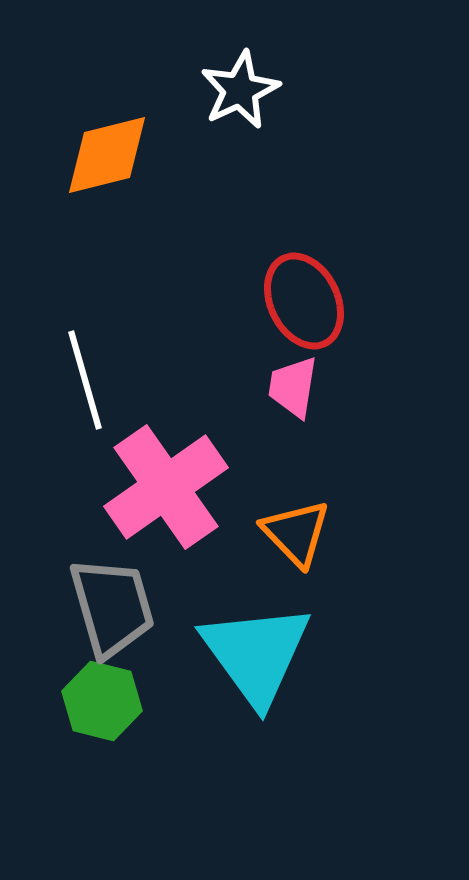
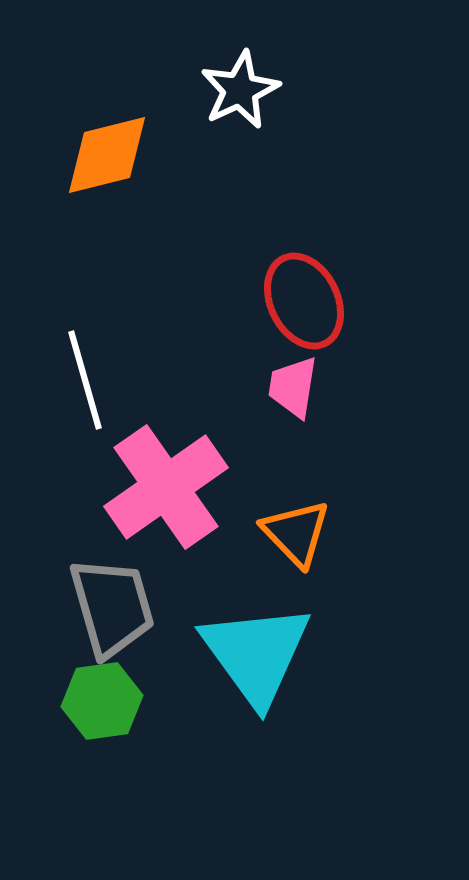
green hexagon: rotated 22 degrees counterclockwise
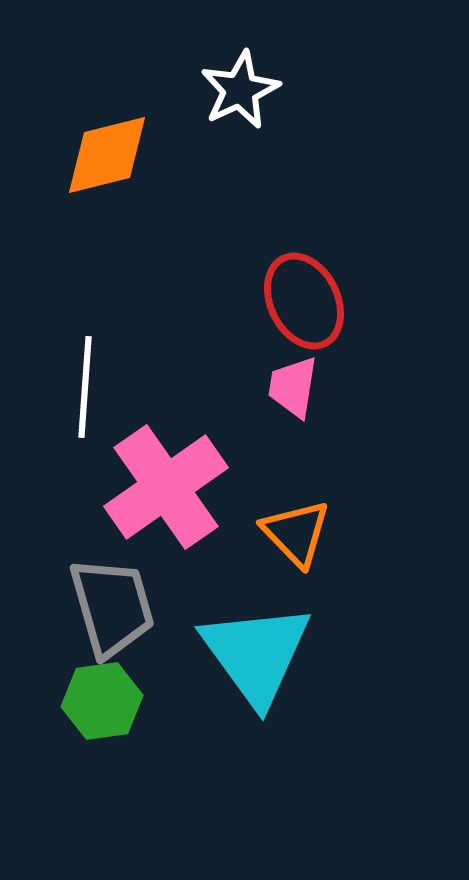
white line: moved 7 px down; rotated 20 degrees clockwise
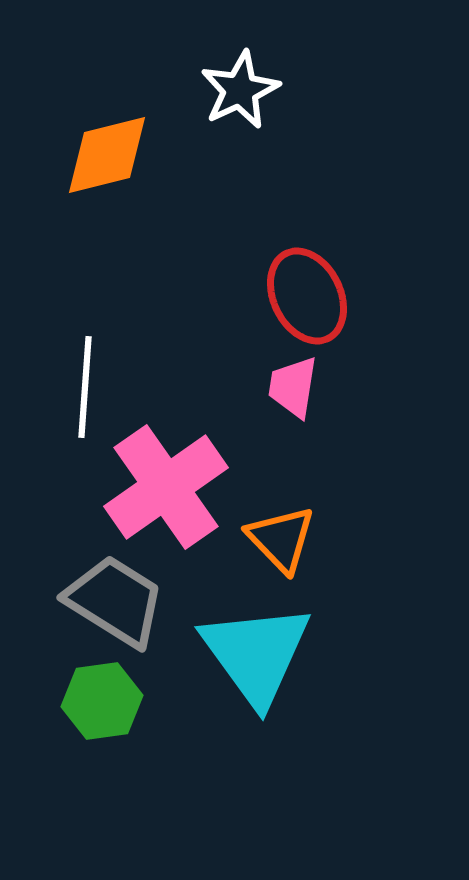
red ellipse: moved 3 px right, 5 px up
orange triangle: moved 15 px left, 6 px down
gray trapezoid: moved 3 px right, 6 px up; rotated 42 degrees counterclockwise
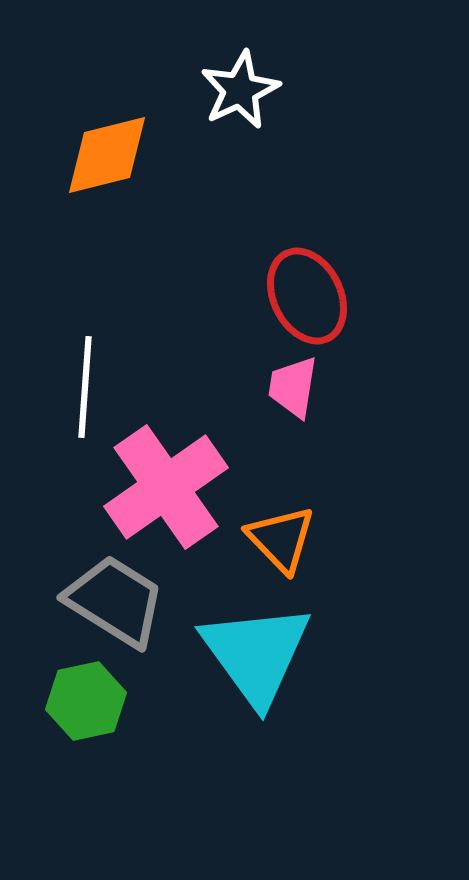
green hexagon: moved 16 px left; rotated 4 degrees counterclockwise
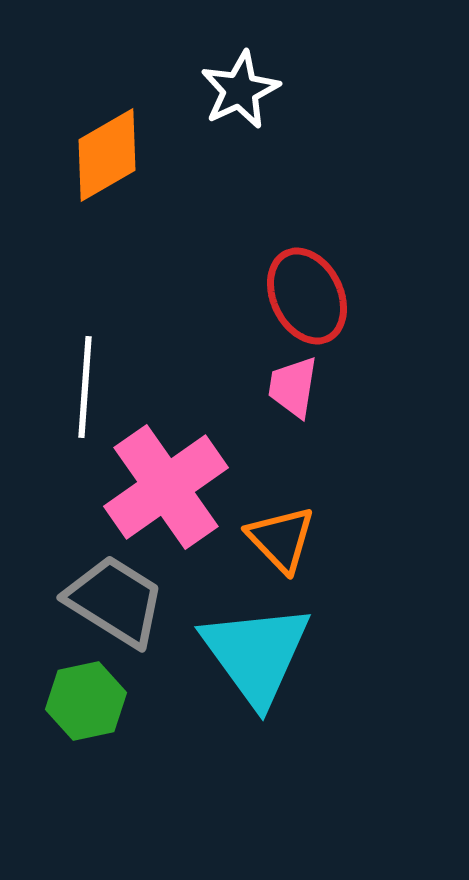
orange diamond: rotated 16 degrees counterclockwise
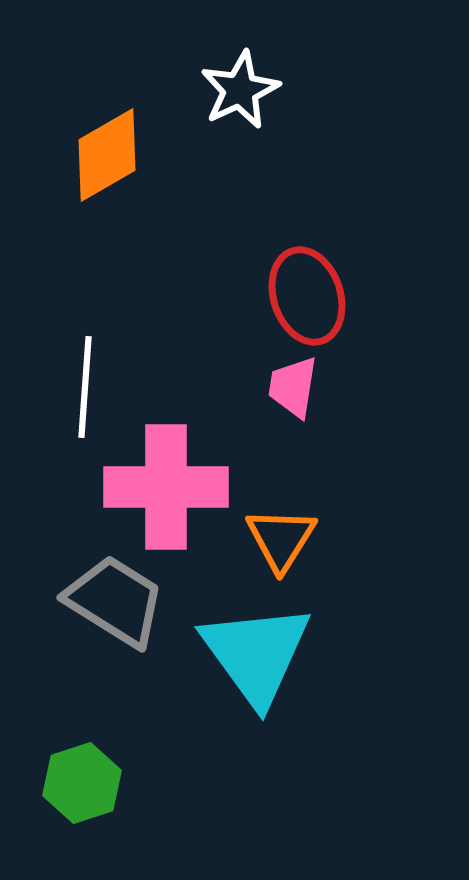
red ellipse: rotated 8 degrees clockwise
pink cross: rotated 35 degrees clockwise
orange triangle: rotated 16 degrees clockwise
green hexagon: moved 4 px left, 82 px down; rotated 6 degrees counterclockwise
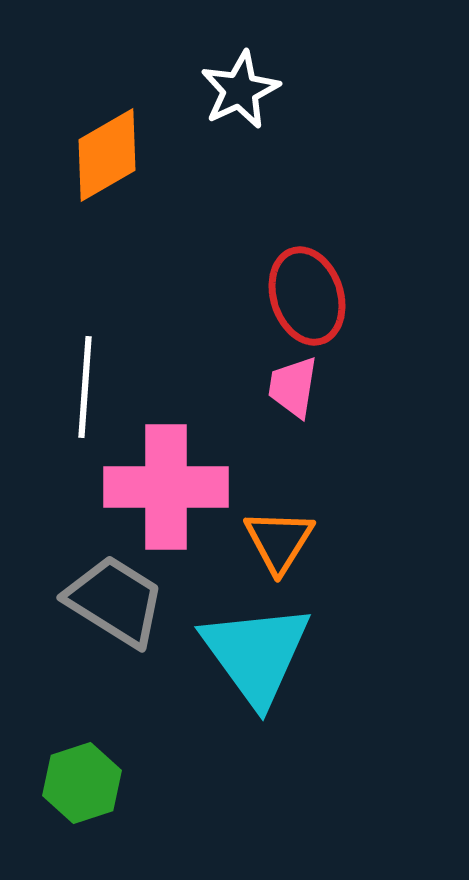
orange triangle: moved 2 px left, 2 px down
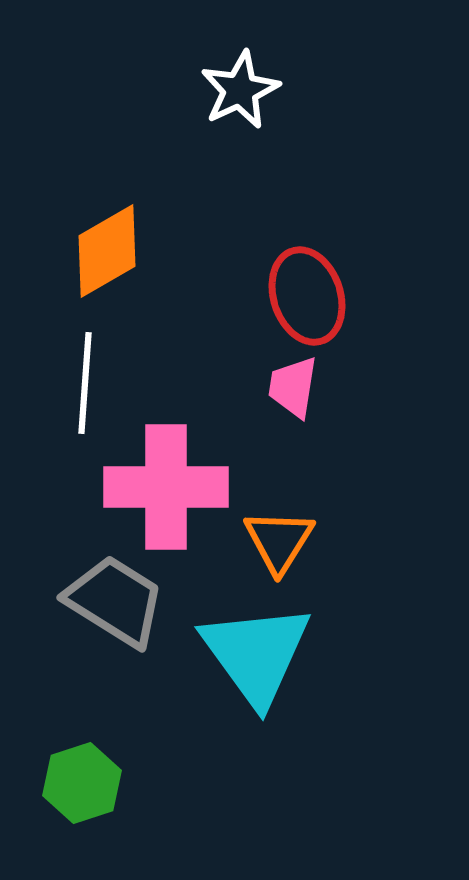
orange diamond: moved 96 px down
white line: moved 4 px up
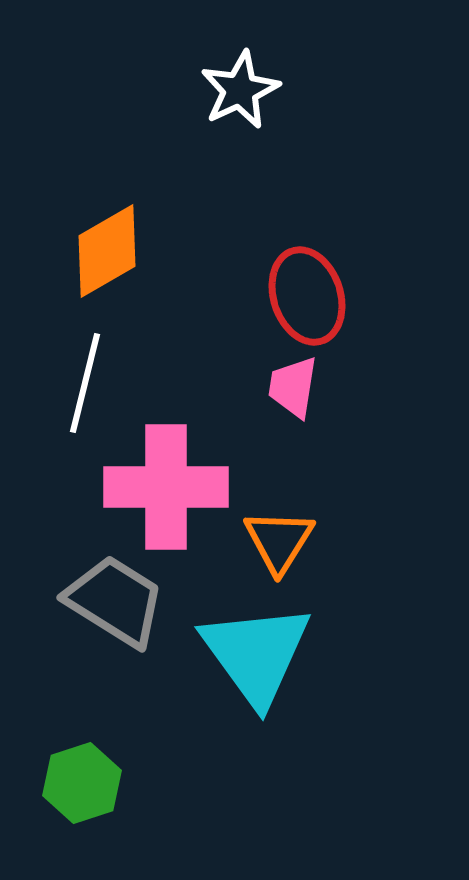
white line: rotated 10 degrees clockwise
